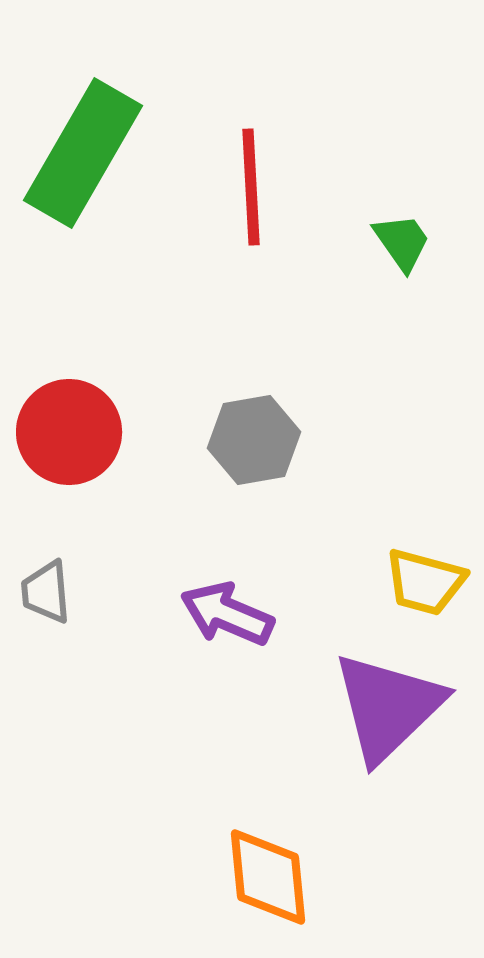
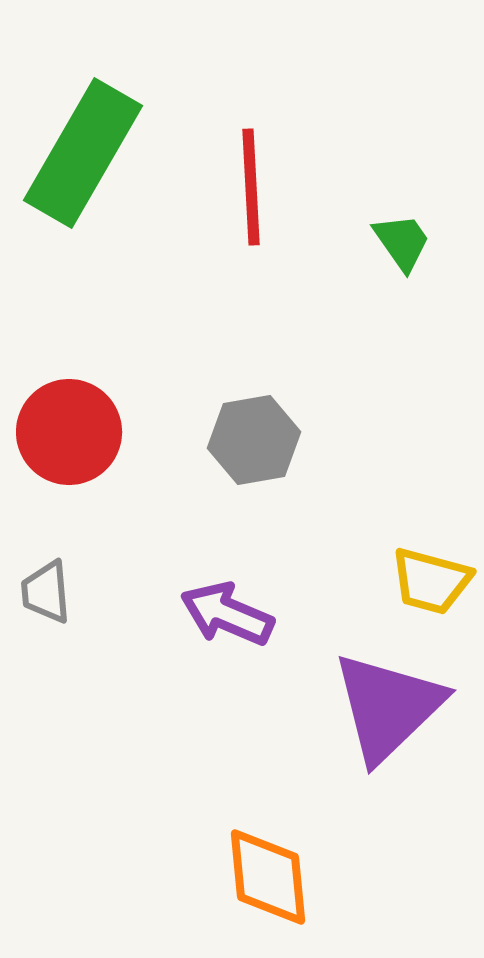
yellow trapezoid: moved 6 px right, 1 px up
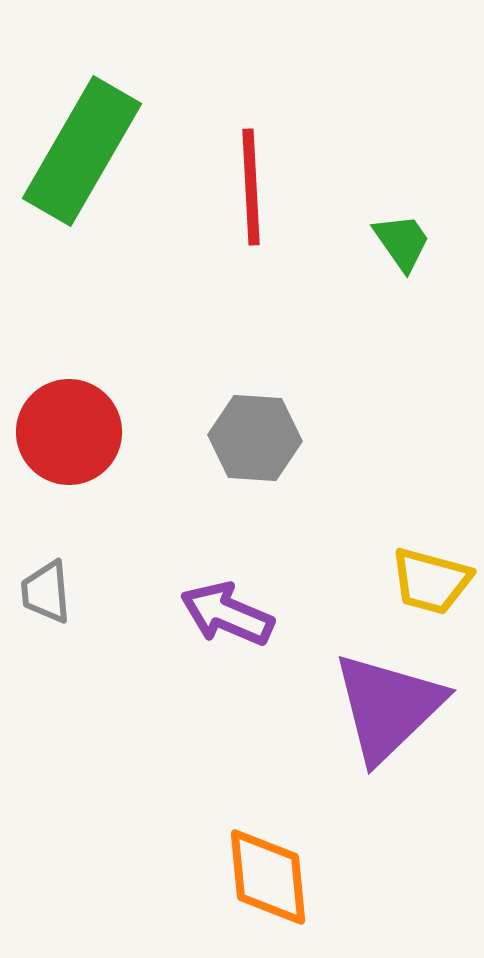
green rectangle: moved 1 px left, 2 px up
gray hexagon: moved 1 px right, 2 px up; rotated 14 degrees clockwise
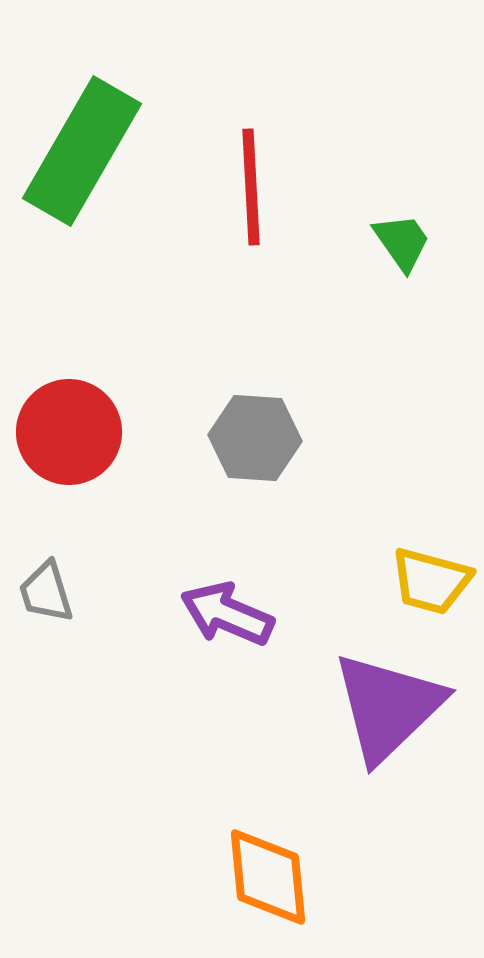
gray trapezoid: rotated 12 degrees counterclockwise
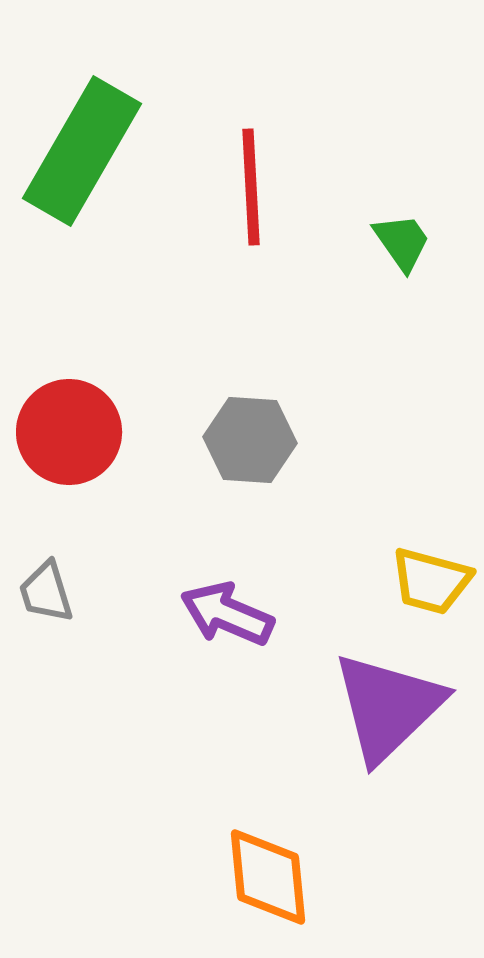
gray hexagon: moved 5 px left, 2 px down
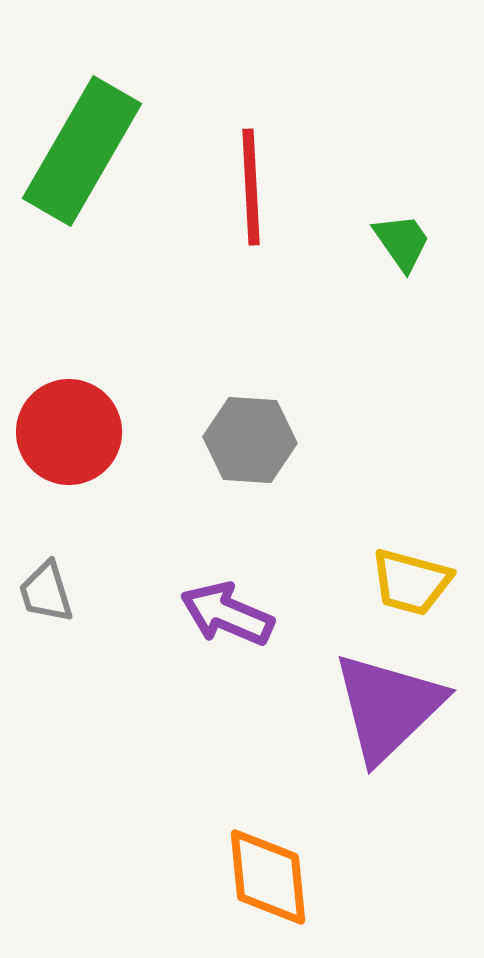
yellow trapezoid: moved 20 px left, 1 px down
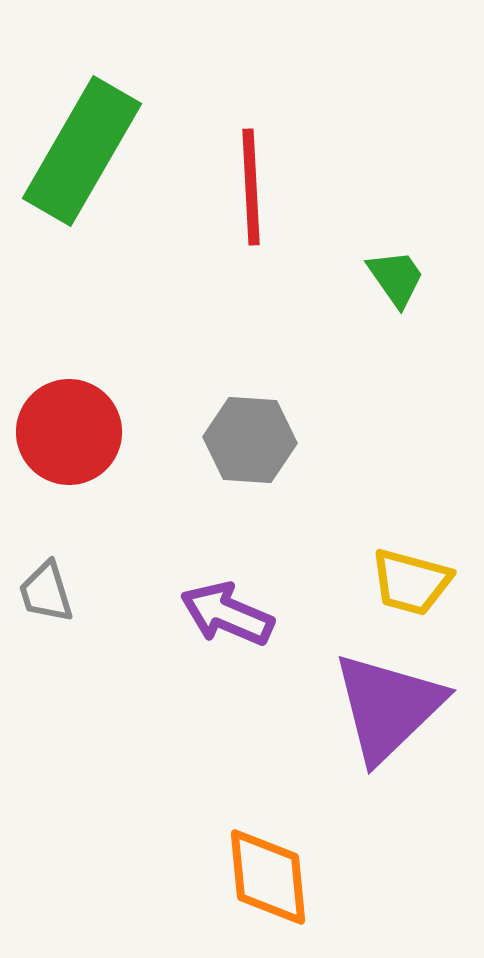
green trapezoid: moved 6 px left, 36 px down
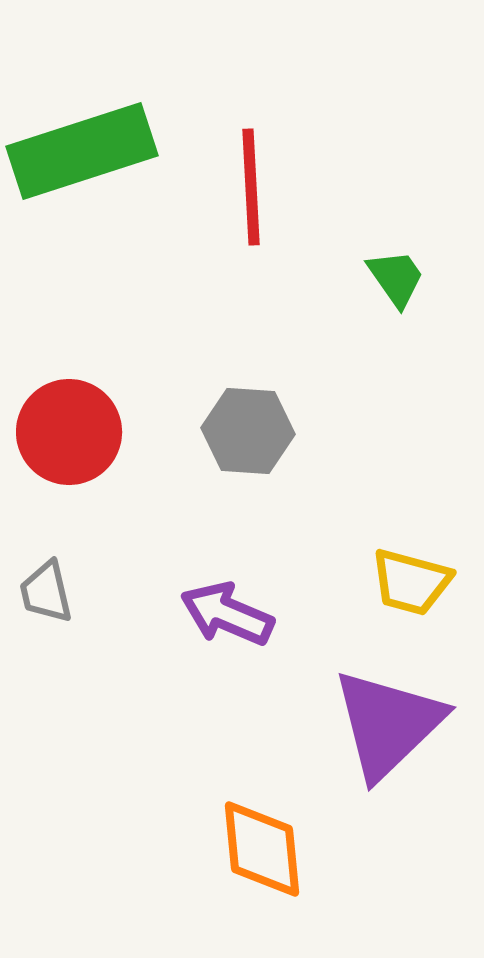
green rectangle: rotated 42 degrees clockwise
gray hexagon: moved 2 px left, 9 px up
gray trapezoid: rotated 4 degrees clockwise
purple triangle: moved 17 px down
orange diamond: moved 6 px left, 28 px up
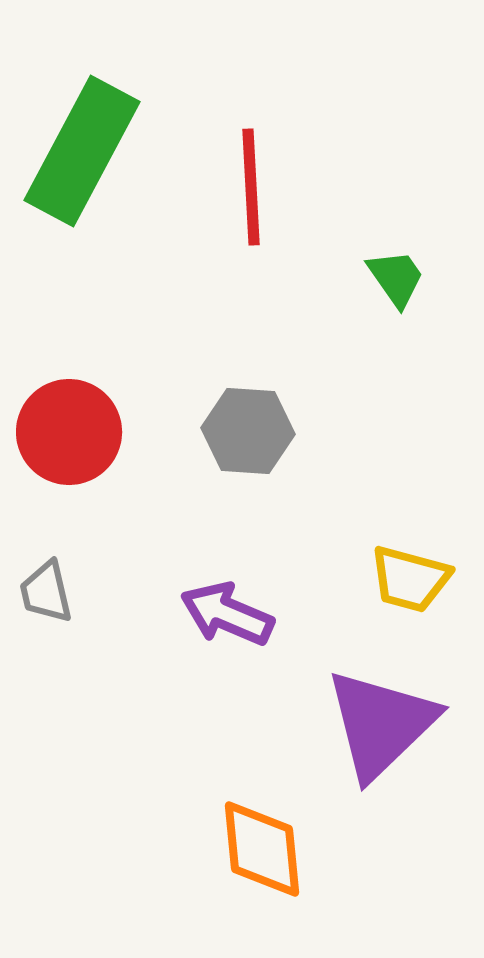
green rectangle: rotated 44 degrees counterclockwise
yellow trapezoid: moved 1 px left, 3 px up
purple triangle: moved 7 px left
